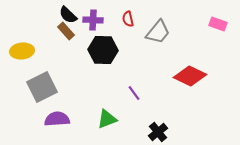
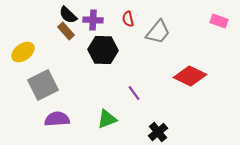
pink rectangle: moved 1 px right, 3 px up
yellow ellipse: moved 1 px right, 1 px down; rotated 30 degrees counterclockwise
gray square: moved 1 px right, 2 px up
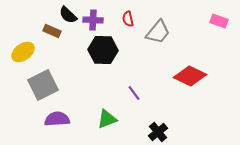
brown rectangle: moved 14 px left; rotated 24 degrees counterclockwise
